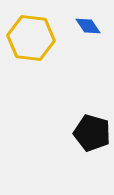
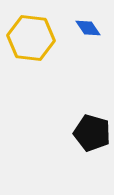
blue diamond: moved 2 px down
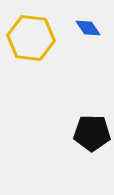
black pentagon: rotated 15 degrees counterclockwise
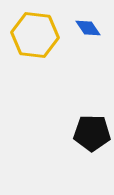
yellow hexagon: moved 4 px right, 3 px up
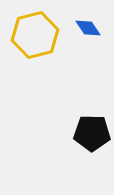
yellow hexagon: rotated 21 degrees counterclockwise
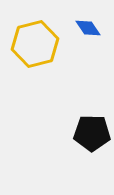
yellow hexagon: moved 9 px down
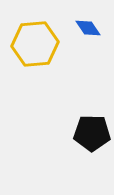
yellow hexagon: rotated 9 degrees clockwise
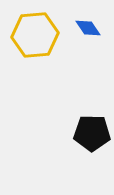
yellow hexagon: moved 9 px up
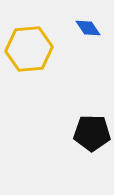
yellow hexagon: moved 6 px left, 14 px down
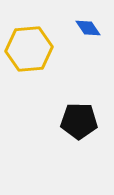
black pentagon: moved 13 px left, 12 px up
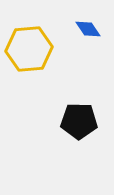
blue diamond: moved 1 px down
